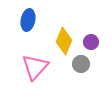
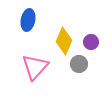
gray circle: moved 2 px left
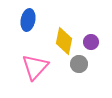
yellow diamond: rotated 12 degrees counterclockwise
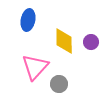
yellow diamond: rotated 12 degrees counterclockwise
gray circle: moved 20 px left, 20 px down
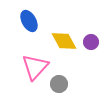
blue ellipse: moved 1 px right, 1 px down; rotated 40 degrees counterclockwise
yellow diamond: rotated 28 degrees counterclockwise
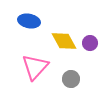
blue ellipse: rotated 50 degrees counterclockwise
purple circle: moved 1 px left, 1 px down
gray circle: moved 12 px right, 5 px up
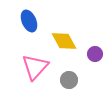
blue ellipse: rotated 55 degrees clockwise
purple circle: moved 5 px right, 11 px down
gray circle: moved 2 px left, 1 px down
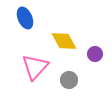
blue ellipse: moved 4 px left, 3 px up
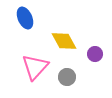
gray circle: moved 2 px left, 3 px up
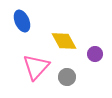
blue ellipse: moved 3 px left, 3 px down
pink triangle: moved 1 px right
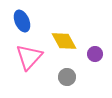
pink triangle: moved 7 px left, 10 px up
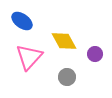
blue ellipse: rotated 30 degrees counterclockwise
